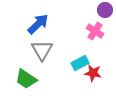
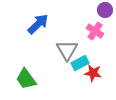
gray triangle: moved 25 px right
green trapezoid: rotated 20 degrees clockwise
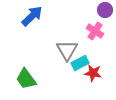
blue arrow: moved 6 px left, 8 px up
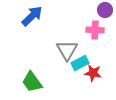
pink cross: moved 1 px up; rotated 30 degrees counterclockwise
green trapezoid: moved 6 px right, 3 px down
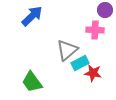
gray triangle: rotated 20 degrees clockwise
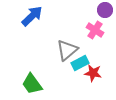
pink cross: rotated 30 degrees clockwise
green trapezoid: moved 2 px down
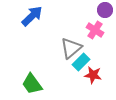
gray triangle: moved 4 px right, 2 px up
cyan rectangle: moved 1 px right, 1 px up; rotated 18 degrees counterclockwise
red star: moved 2 px down
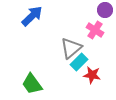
cyan rectangle: moved 2 px left
red star: moved 1 px left
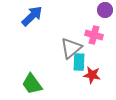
pink cross: moved 1 px left, 5 px down; rotated 18 degrees counterclockwise
cyan rectangle: rotated 42 degrees counterclockwise
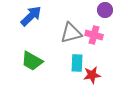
blue arrow: moved 1 px left
gray triangle: moved 15 px up; rotated 25 degrees clockwise
cyan rectangle: moved 2 px left, 1 px down
red star: rotated 18 degrees counterclockwise
green trapezoid: moved 23 px up; rotated 25 degrees counterclockwise
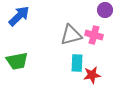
blue arrow: moved 12 px left
gray triangle: moved 2 px down
green trapezoid: moved 15 px left; rotated 40 degrees counterclockwise
